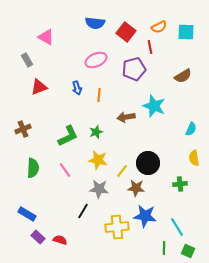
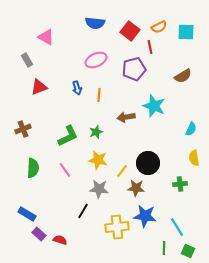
red square: moved 4 px right, 1 px up
purple rectangle: moved 1 px right, 3 px up
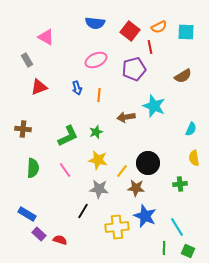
brown cross: rotated 28 degrees clockwise
blue star: rotated 15 degrees clockwise
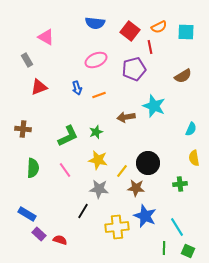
orange line: rotated 64 degrees clockwise
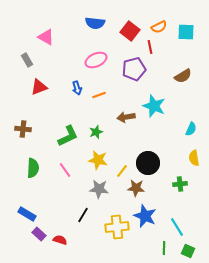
black line: moved 4 px down
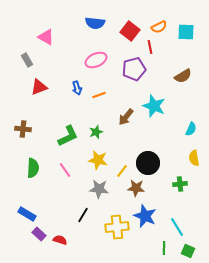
brown arrow: rotated 42 degrees counterclockwise
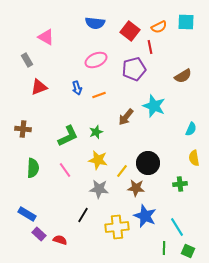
cyan square: moved 10 px up
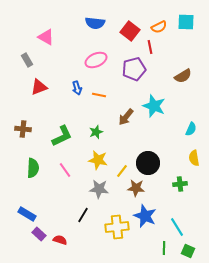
orange line: rotated 32 degrees clockwise
green L-shape: moved 6 px left
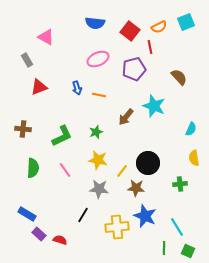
cyan square: rotated 24 degrees counterclockwise
pink ellipse: moved 2 px right, 1 px up
brown semicircle: moved 4 px left, 1 px down; rotated 102 degrees counterclockwise
